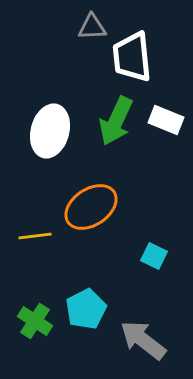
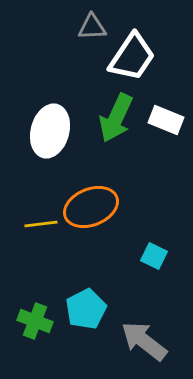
white trapezoid: rotated 140 degrees counterclockwise
green arrow: moved 3 px up
orange ellipse: rotated 12 degrees clockwise
yellow line: moved 6 px right, 12 px up
green cross: rotated 12 degrees counterclockwise
gray arrow: moved 1 px right, 1 px down
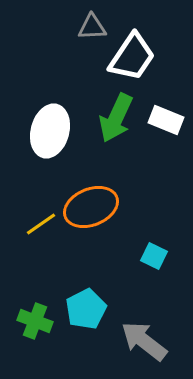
yellow line: rotated 28 degrees counterclockwise
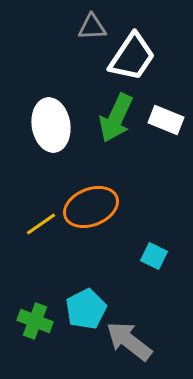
white ellipse: moved 1 px right, 6 px up; rotated 24 degrees counterclockwise
gray arrow: moved 15 px left
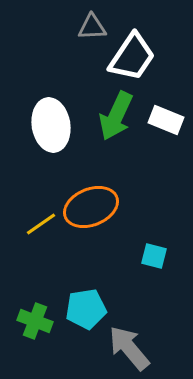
green arrow: moved 2 px up
cyan square: rotated 12 degrees counterclockwise
cyan pentagon: rotated 18 degrees clockwise
gray arrow: moved 7 px down; rotated 12 degrees clockwise
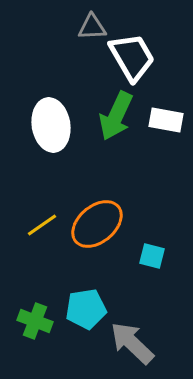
white trapezoid: rotated 64 degrees counterclockwise
white rectangle: rotated 12 degrees counterclockwise
orange ellipse: moved 6 px right, 17 px down; rotated 18 degrees counterclockwise
yellow line: moved 1 px right, 1 px down
cyan square: moved 2 px left
gray arrow: moved 3 px right, 5 px up; rotated 6 degrees counterclockwise
